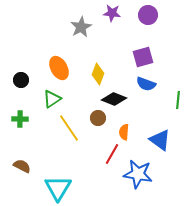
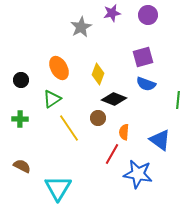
purple star: rotated 18 degrees counterclockwise
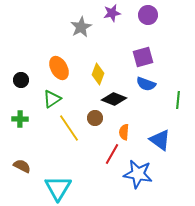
brown circle: moved 3 px left
